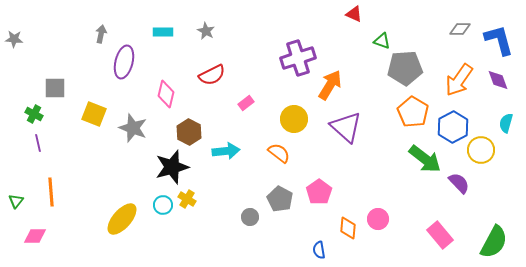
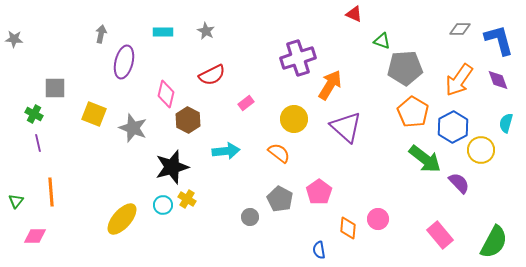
brown hexagon at (189, 132): moved 1 px left, 12 px up
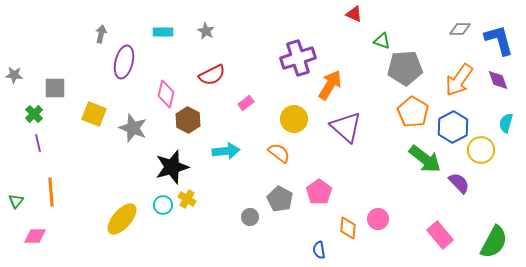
gray star at (14, 39): moved 36 px down
green cross at (34, 114): rotated 18 degrees clockwise
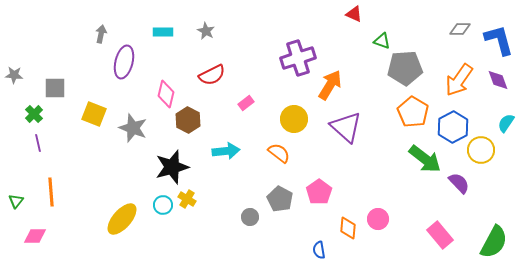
cyan semicircle at (506, 123): rotated 18 degrees clockwise
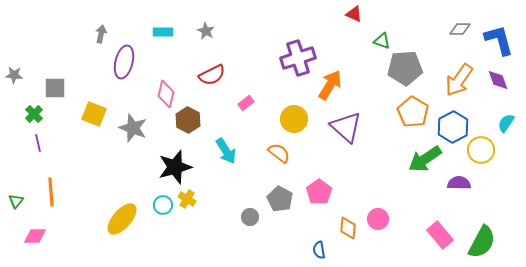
cyan arrow at (226, 151): rotated 64 degrees clockwise
green arrow at (425, 159): rotated 108 degrees clockwise
black star at (172, 167): moved 3 px right
purple semicircle at (459, 183): rotated 45 degrees counterclockwise
green semicircle at (494, 242): moved 12 px left
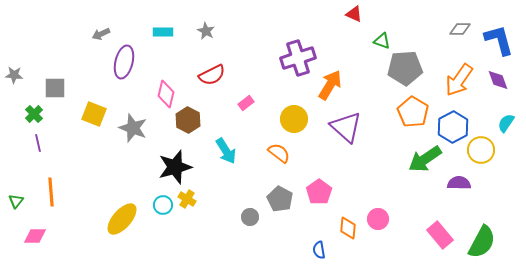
gray arrow at (101, 34): rotated 126 degrees counterclockwise
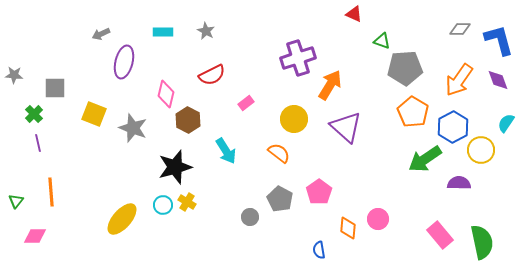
yellow cross at (187, 199): moved 3 px down
green semicircle at (482, 242): rotated 40 degrees counterclockwise
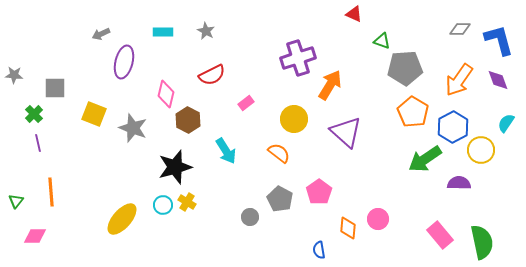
purple triangle at (346, 127): moved 5 px down
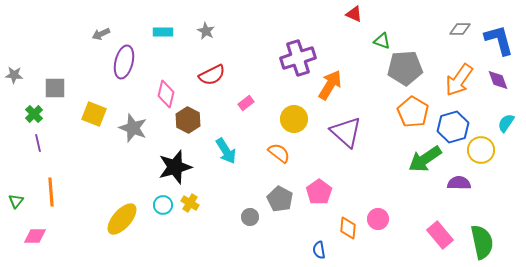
blue hexagon at (453, 127): rotated 12 degrees clockwise
yellow cross at (187, 202): moved 3 px right, 1 px down
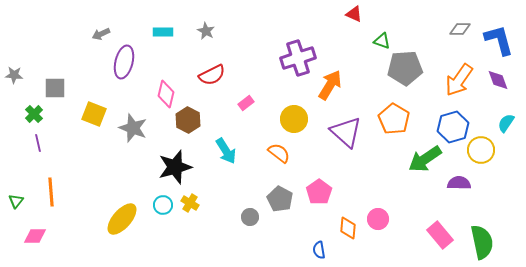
orange pentagon at (413, 112): moved 19 px left, 7 px down
